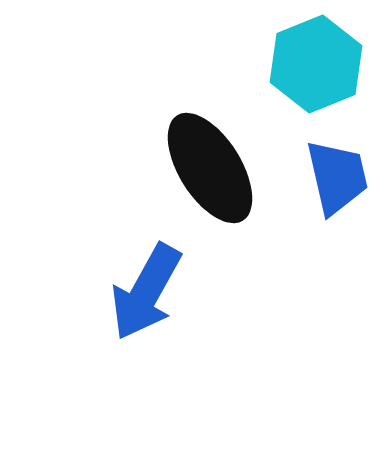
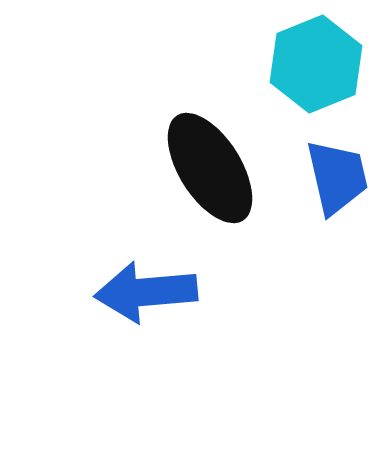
blue arrow: rotated 56 degrees clockwise
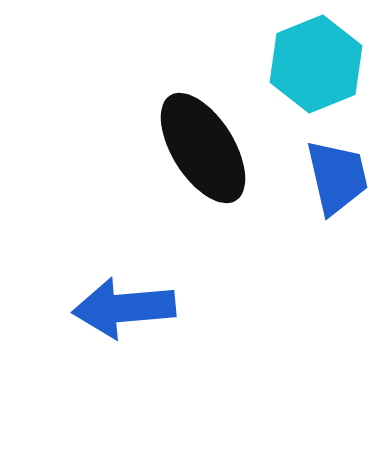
black ellipse: moved 7 px left, 20 px up
blue arrow: moved 22 px left, 16 px down
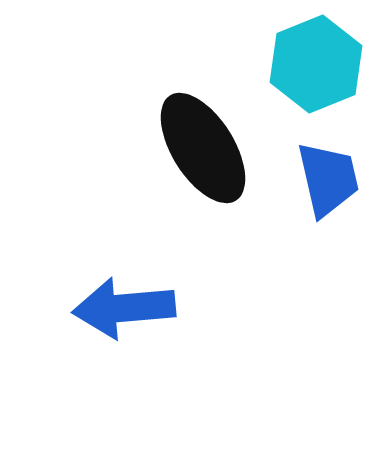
blue trapezoid: moved 9 px left, 2 px down
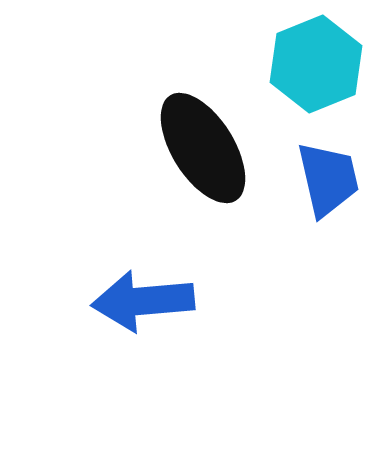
blue arrow: moved 19 px right, 7 px up
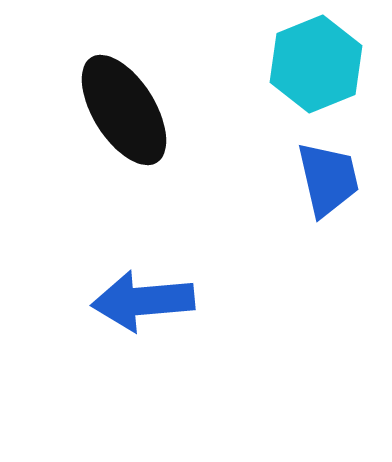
black ellipse: moved 79 px left, 38 px up
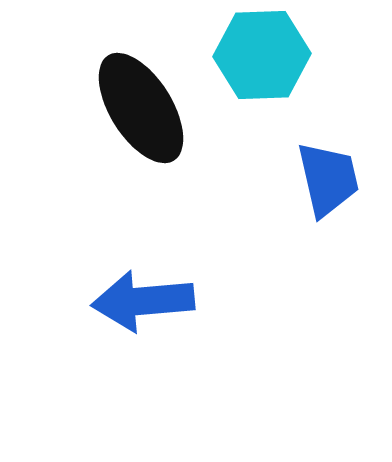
cyan hexagon: moved 54 px left, 9 px up; rotated 20 degrees clockwise
black ellipse: moved 17 px right, 2 px up
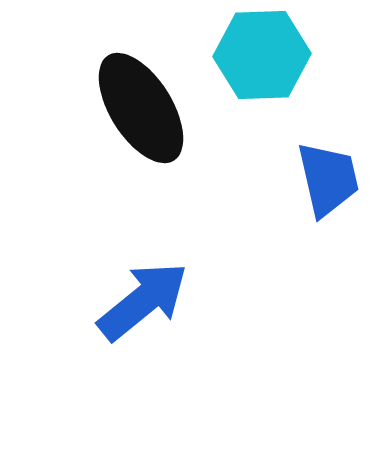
blue arrow: rotated 146 degrees clockwise
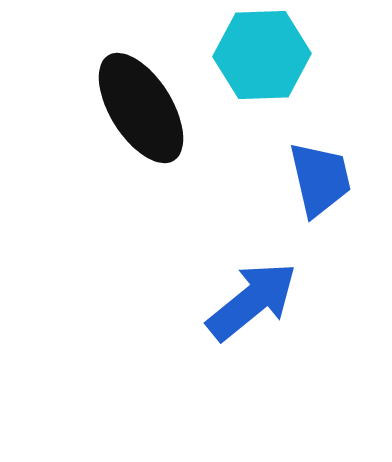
blue trapezoid: moved 8 px left
blue arrow: moved 109 px right
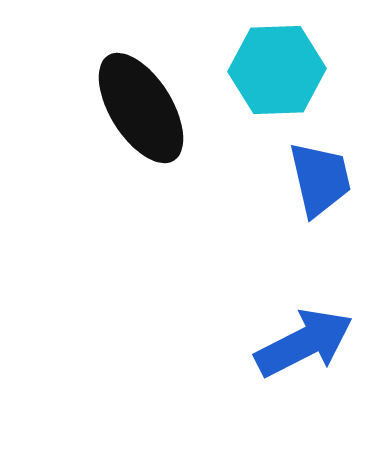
cyan hexagon: moved 15 px right, 15 px down
blue arrow: moved 52 px right, 42 px down; rotated 12 degrees clockwise
